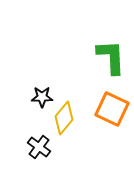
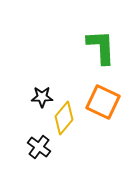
green L-shape: moved 10 px left, 10 px up
orange square: moved 9 px left, 7 px up
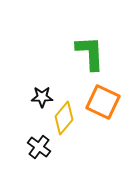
green L-shape: moved 11 px left, 6 px down
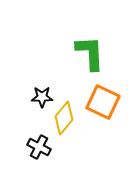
black cross: rotated 10 degrees counterclockwise
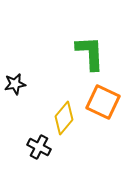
black star: moved 27 px left, 13 px up; rotated 10 degrees counterclockwise
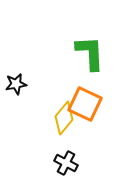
black star: moved 1 px right
orange square: moved 18 px left, 2 px down
black cross: moved 27 px right, 16 px down
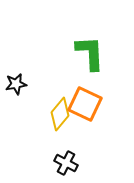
yellow diamond: moved 4 px left, 4 px up
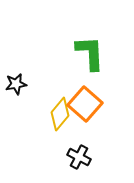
orange square: rotated 16 degrees clockwise
black cross: moved 13 px right, 6 px up
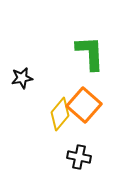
black star: moved 6 px right, 6 px up
orange square: moved 1 px left, 1 px down
black cross: rotated 15 degrees counterclockwise
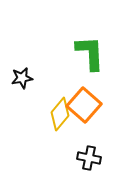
black cross: moved 10 px right, 1 px down
